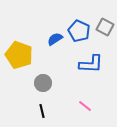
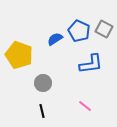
gray square: moved 1 px left, 2 px down
blue L-shape: rotated 10 degrees counterclockwise
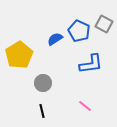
gray square: moved 5 px up
yellow pentagon: rotated 20 degrees clockwise
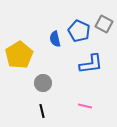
blue semicircle: rotated 70 degrees counterclockwise
pink line: rotated 24 degrees counterclockwise
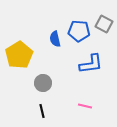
blue pentagon: rotated 20 degrees counterclockwise
